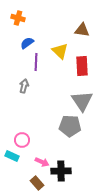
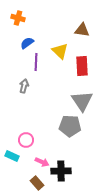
pink circle: moved 4 px right
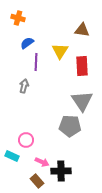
yellow triangle: rotated 18 degrees clockwise
brown rectangle: moved 2 px up
